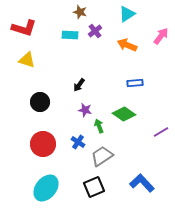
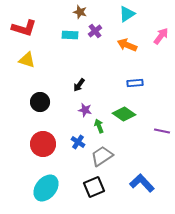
purple line: moved 1 px right, 1 px up; rotated 42 degrees clockwise
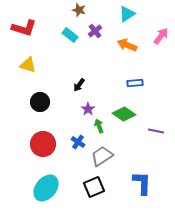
brown star: moved 1 px left, 2 px up
cyan rectangle: rotated 35 degrees clockwise
yellow triangle: moved 1 px right, 5 px down
purple star: moved 3 px right, 1 px up; rotated 24 degrees clockwise
purple line: moved 6 px left
blue L-shape: rotated 45 degrees clockwise
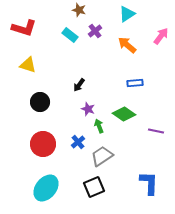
orange arrow: rotated 18 degrees clockwise
purple star: rotated 16 degrees counterclockwise
blue cross: rotated 16 degrees clockwise
blue L-shape: moved 7 px right
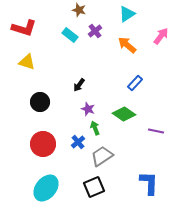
yellow triangle: moved 1 px left, 3 px up
blue rectangle: rotated 42 degrees counterclockwise
green arrow: moved 4 px left, 2 px down
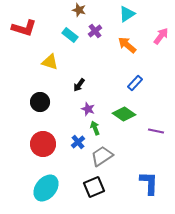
yellow triangle: moved 23 px right
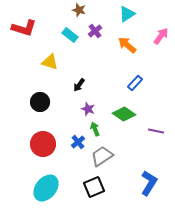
green arrow: moved 1 px down
blue L-shape: rotated 30 degrees clockwise
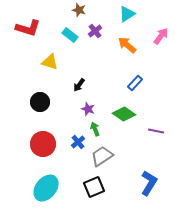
red L-shape: moved 4 px right
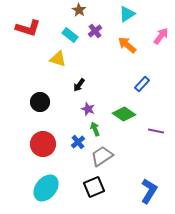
brown star: rotated 16 degrees clockwise
yellow triangle: moved 8 px right, 3 px up
blue rectangle: moved 7 px right, 1 px down
blue L-shape: moved 8 px down
